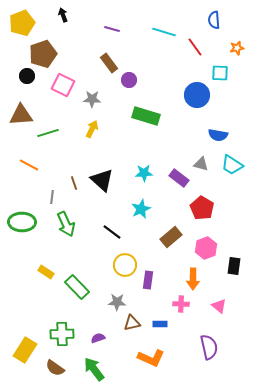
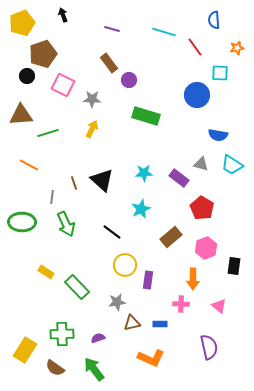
gray star at (117, 302): rotated 12 degrees counterclockwise
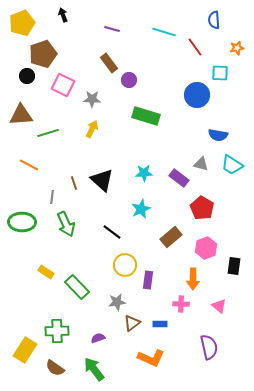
brown triangle at (132, 323): rotated 24 degrees counterclockwise
green cross at (62, 334): moved 5 px left, 3 px up
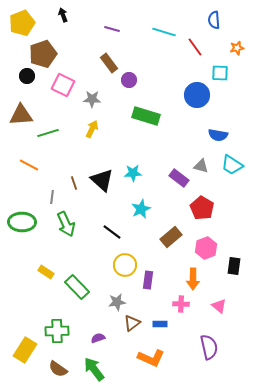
gray triangle at (201, 164): moved 2 px down
cyan star at (144, 173): moved 11 px left
brown semicircle at (55, 368): moved 3 px right, 1 px down
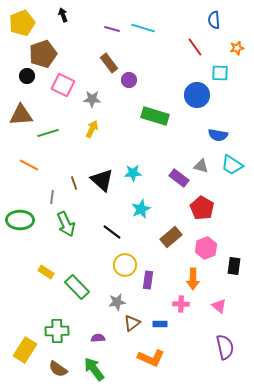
cyan line at (164, 32): moved 21 px left, 4 px up
green rectangle at (146, 116): moved 9 px right
green ellipse at (22, 222): moved 2 px left, 2 px up
purple semicircle at (98, 338): rotated 16 degrees clockwise
purple semicircle at (209, 347): moved 16 px right
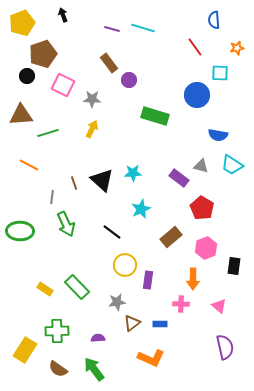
green ellipse at (20, 220): moved 11 px down
yellow rectangle at (46, 272): moved 1 px left, 17 px down
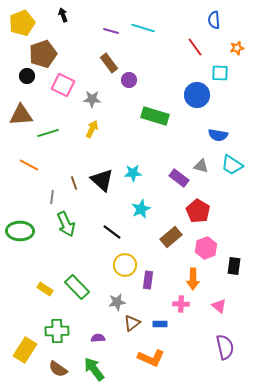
purple line at (112, 29): moved 1 px left, 2 px down
red pentagon at (202, 208): moved 4 px left, 3 px down
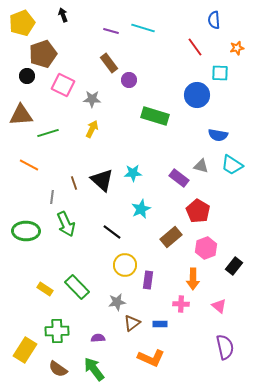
green ellipse at (20, 231): moved 6 px right
black rectangle at (234, 266): rotated 30 degrees clockwise
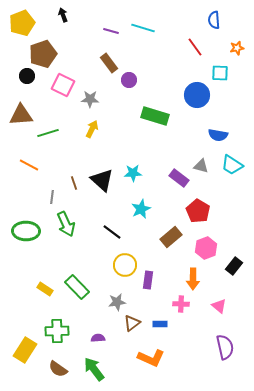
gray star at (92, 99): moved 2 px left
